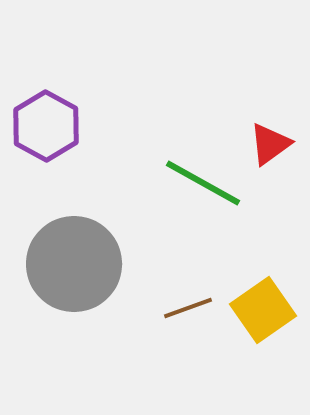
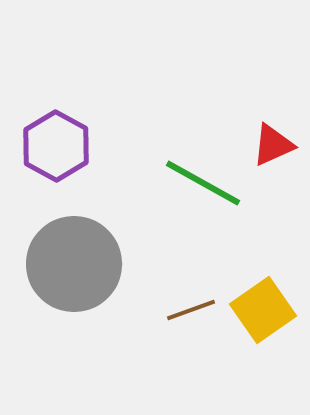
purple hexagon: moved 10 px right, 20 px down
red triangle: moved 3 px right, 1 px down; rotated 12 degrees clockwise
brown line: moved 3 px right, 2 px down
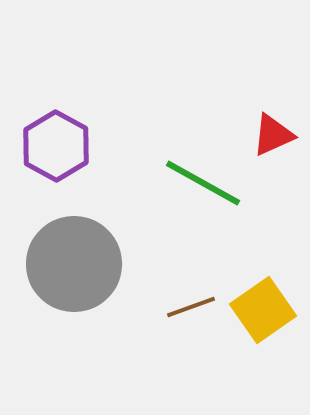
red triangle: moved 10 px up
brown line: moved 3 px up
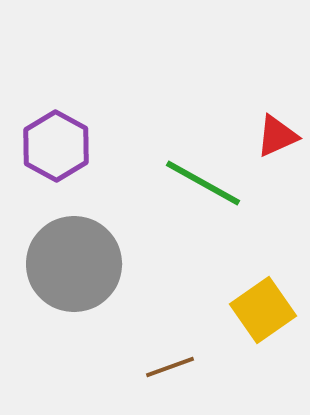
red triangle: moved 4 px right, 1 px down
brown line: moved 21 px left, 60 px down
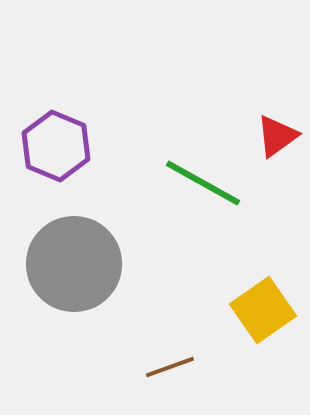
red triangle: rotated 12 degrees counterclockwise
purple hexagon: rotated 6 degrees counterclockwise
